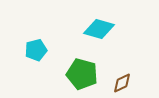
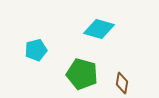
brown diamond: rotated 55 degrees counterclockwise
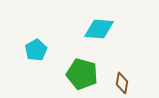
cyan diamond: rotated 12 degrees counterclockwise
cyan pentagon: rotated 15 degrees counterclockwise
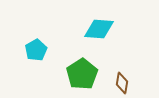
green pentagon: rotated 24 degrees clockwise
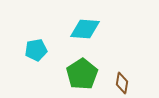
cyan diamond: moved 14 px left
cyan pentagon: rotated 20 degrees clockwise
